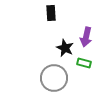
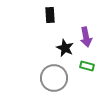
black rectangle: moved 1 px left, 2 px down
purple arrow: rotated 24 degrees counterclockwise
green rectangle: moved 3 px right, 3 px down
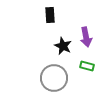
black star: moved 2 px left, 2 px up
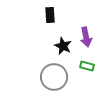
gray circle: moved 1 px up
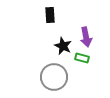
green rectangle: moved 5 px left, 8 px up
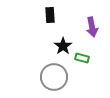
purple arrow: moved 6 px right, 10 px up
black star: rotated 12 degrees clockwise
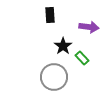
purple arrow: moved 3 px left; rotated 72 degrees counterclockwise
green rectangle: rotated 32 degrees clockwise
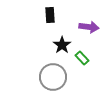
black star: moved 1 px left, 1 px up
gray circle: moved 1 px left
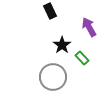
black rectangle: moved 4 px up; rotated 21 degrees counterclockwise
purple arrow: rotated 126 degrees counterclockwise
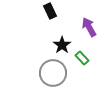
gray circle: moved 4 px up
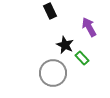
black star: moved 3 px right; rotated 12 degrees counterclockwise
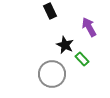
green rectangle: moved 1 px down
gray circle: moved 1 px left, 1 px down
